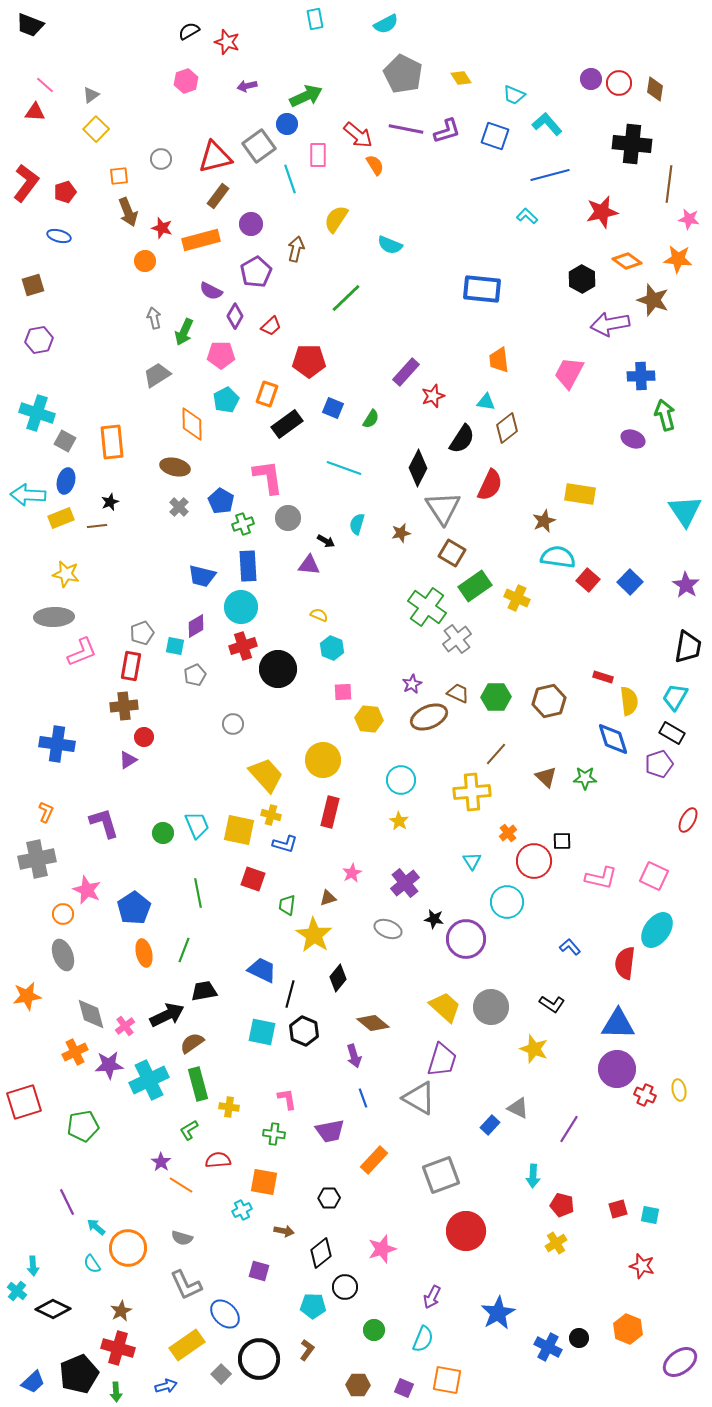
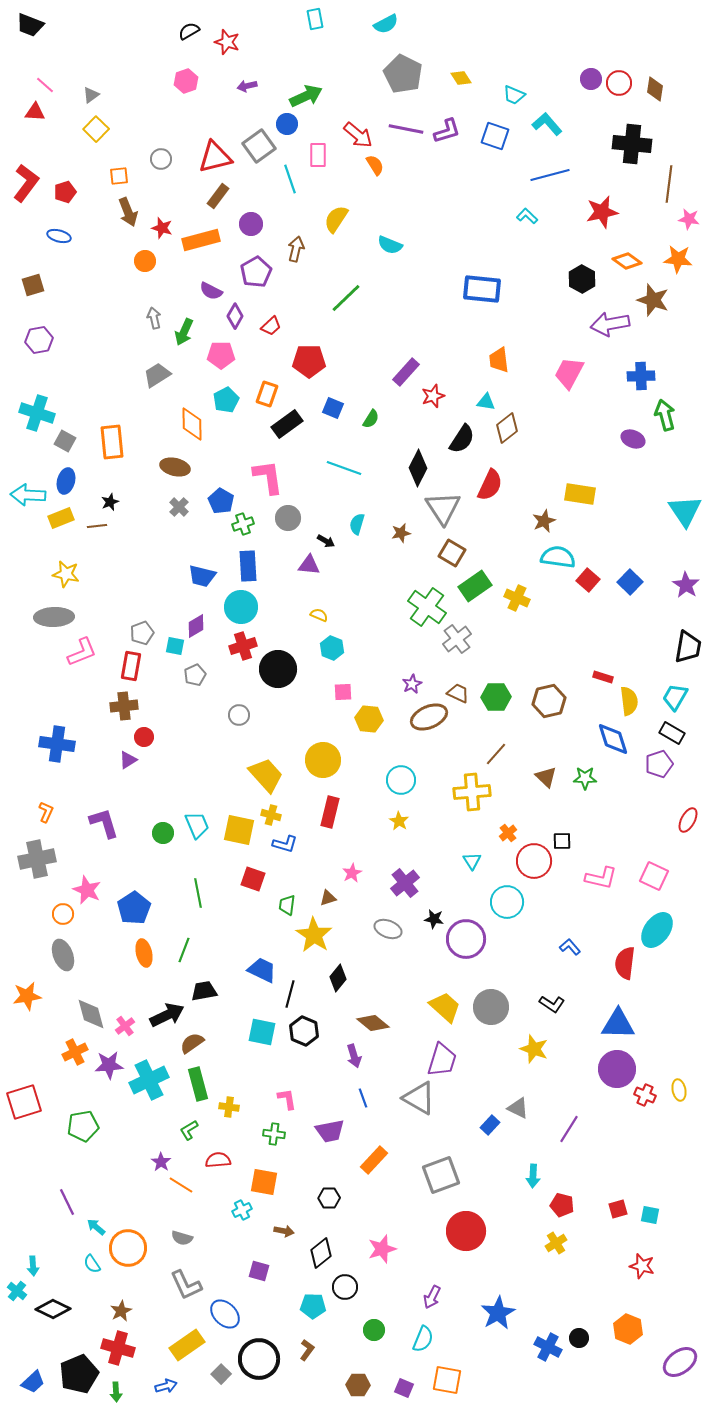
gray circle at (233, 724): moved 6 px right, 9 px up
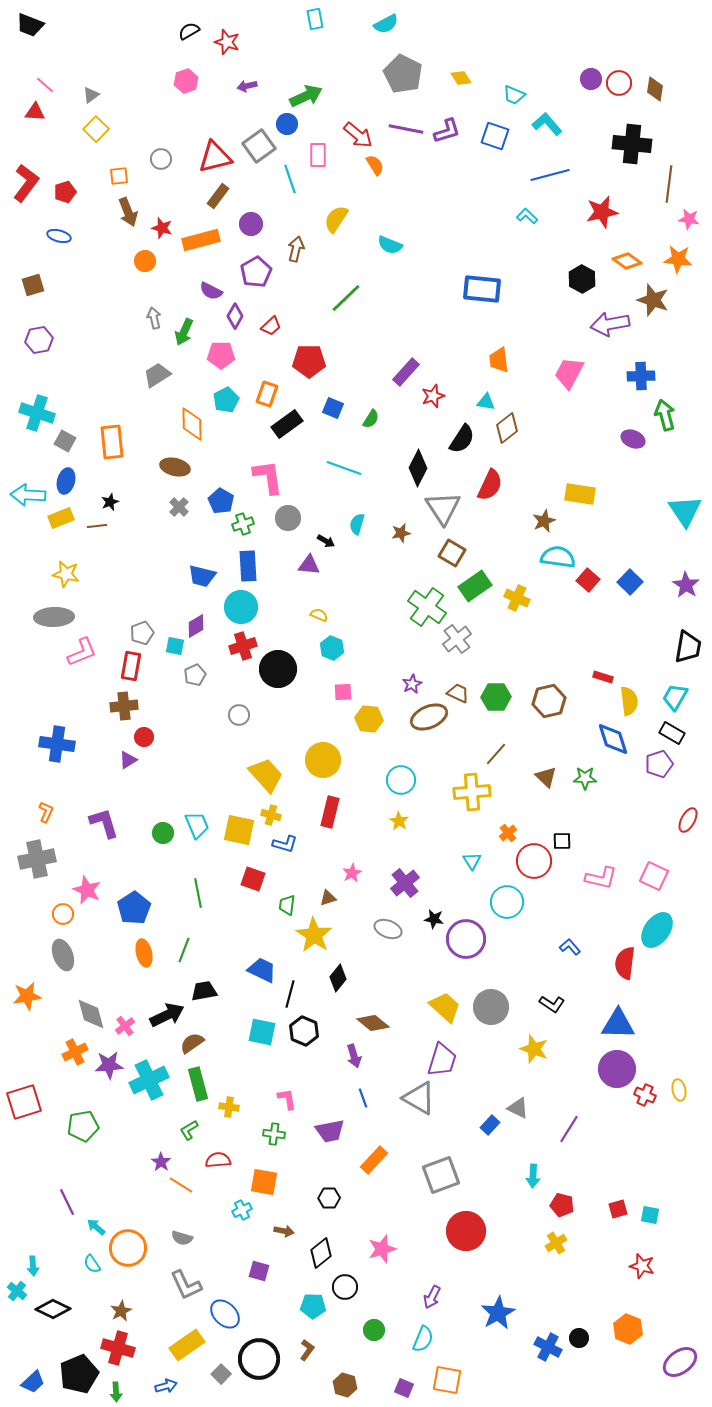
brown hexagon at (358, 1385): moved 13 px left; rotated 15 degrees clockwise
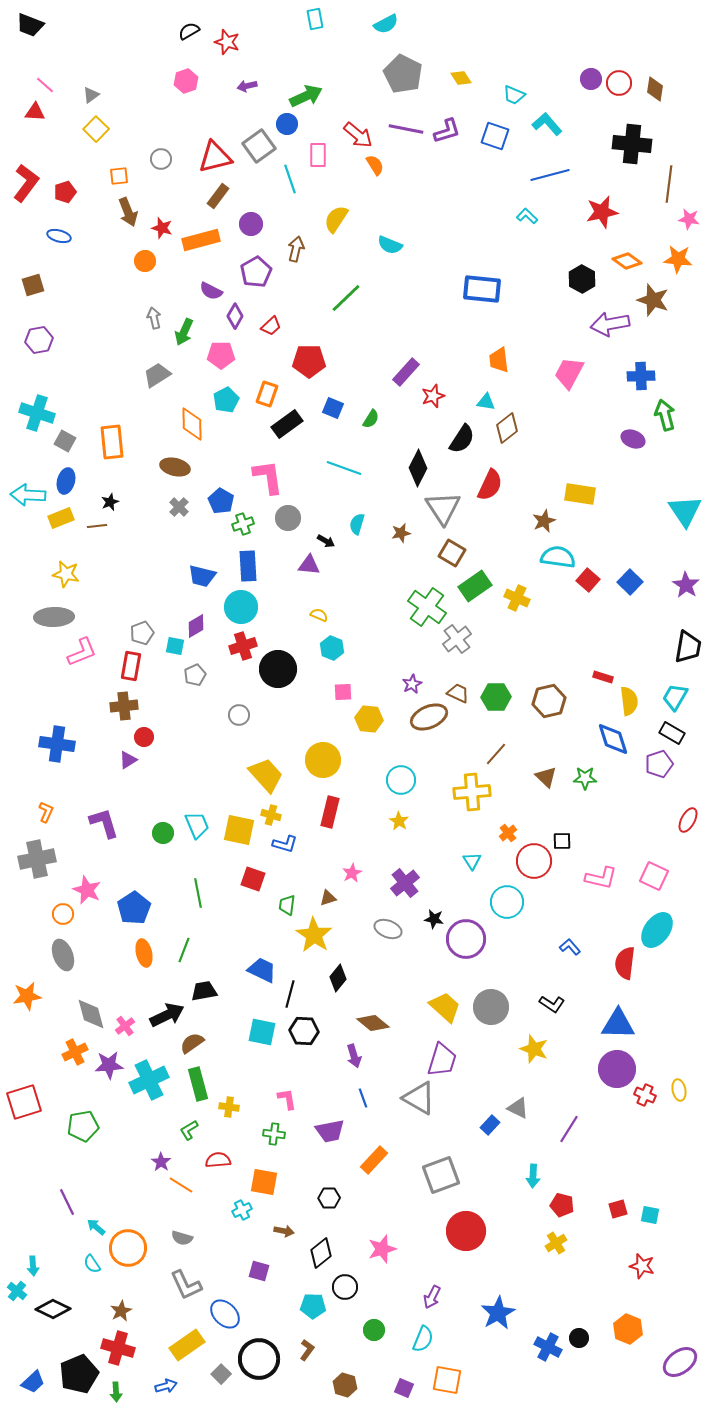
black hexagon at (304, 1031): rotated 20 degrees counterclockwise
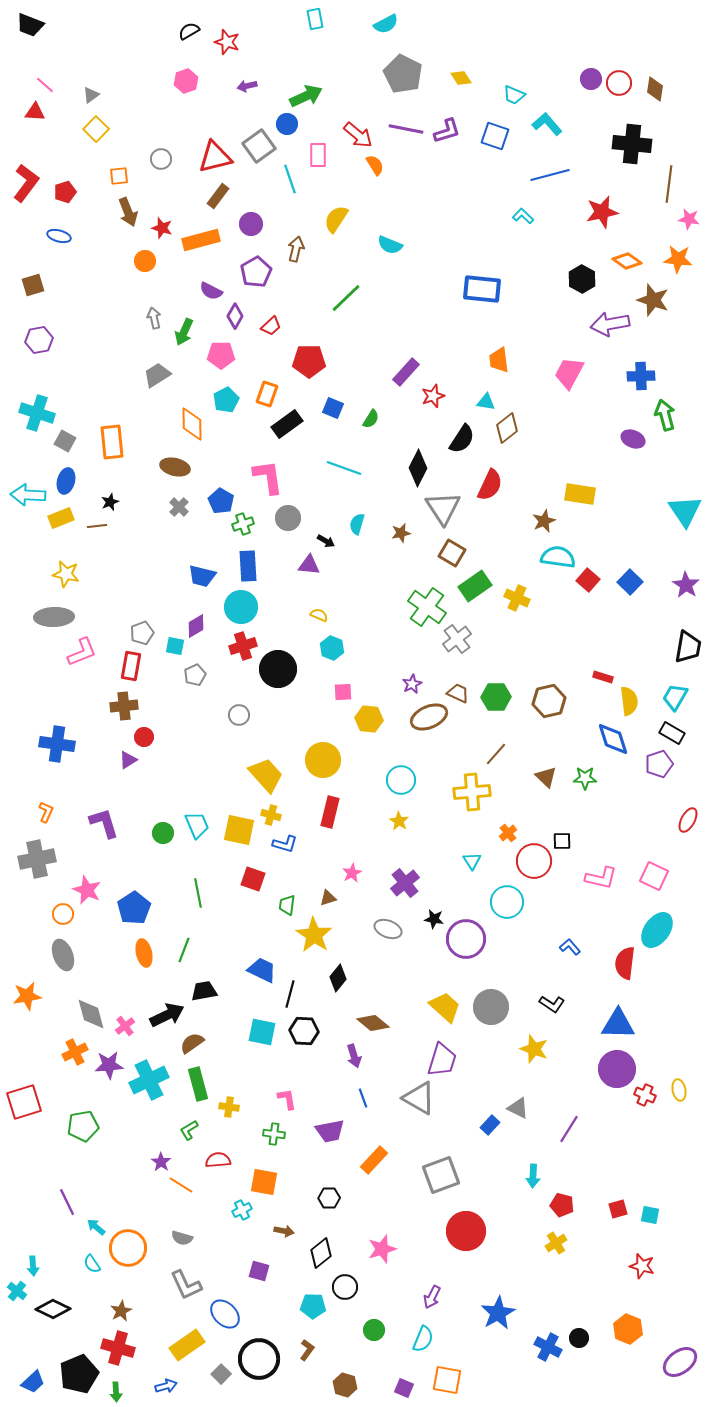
cyan L-shape at (527, 216): moved 4 px left
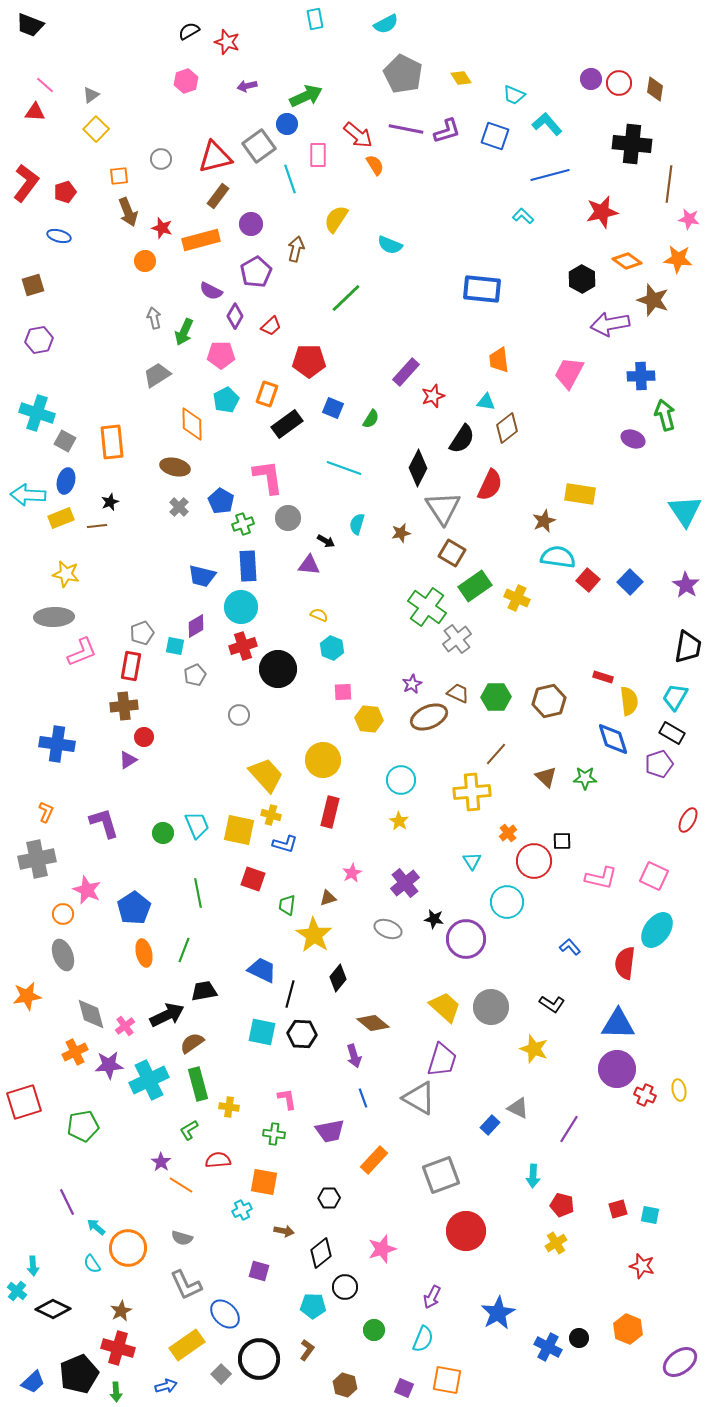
black hexagon at (304, 1031): moved 2 px left, 3 px down
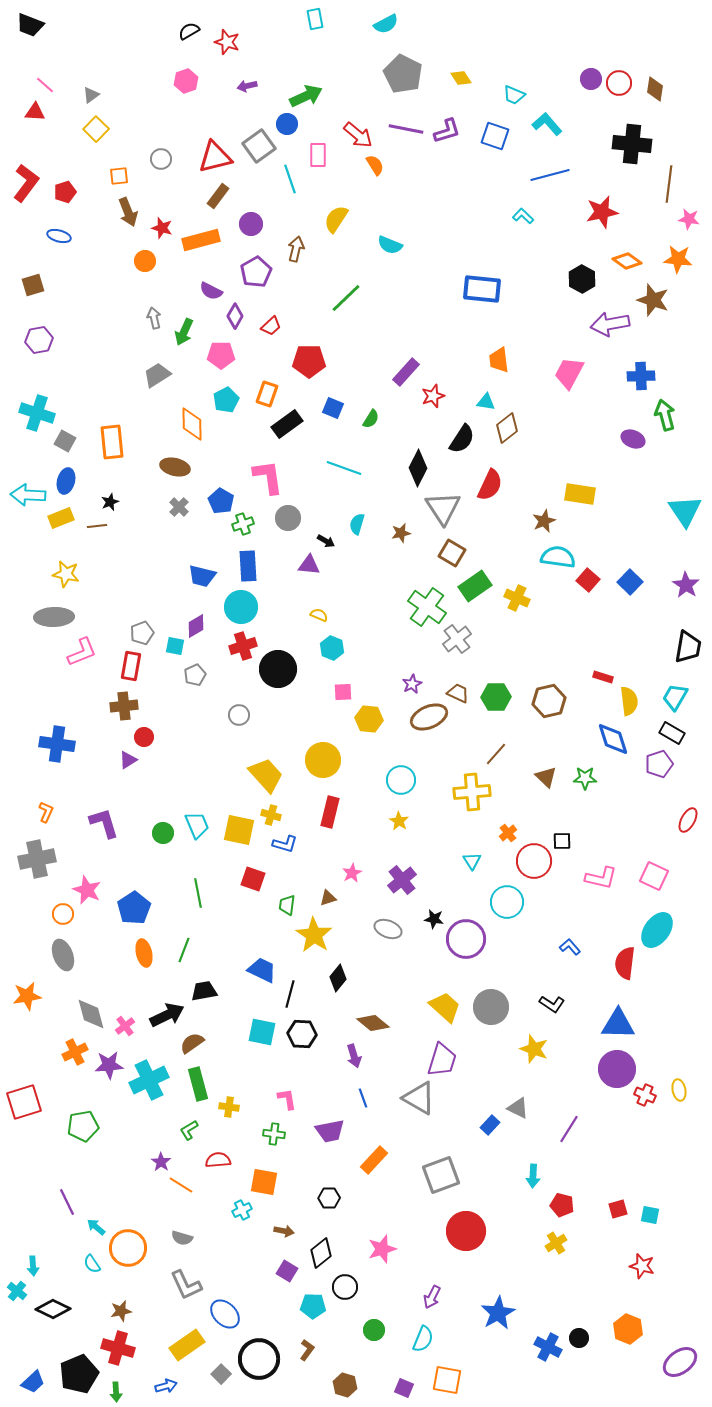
purple cross at (405, 883): moved 3 px left, 3 px up
purple square at (259, 1271): moved 28 px right; rotated 15 degrees clockwise
brown star at (121, 1311): rotated 15 degrees clockwise
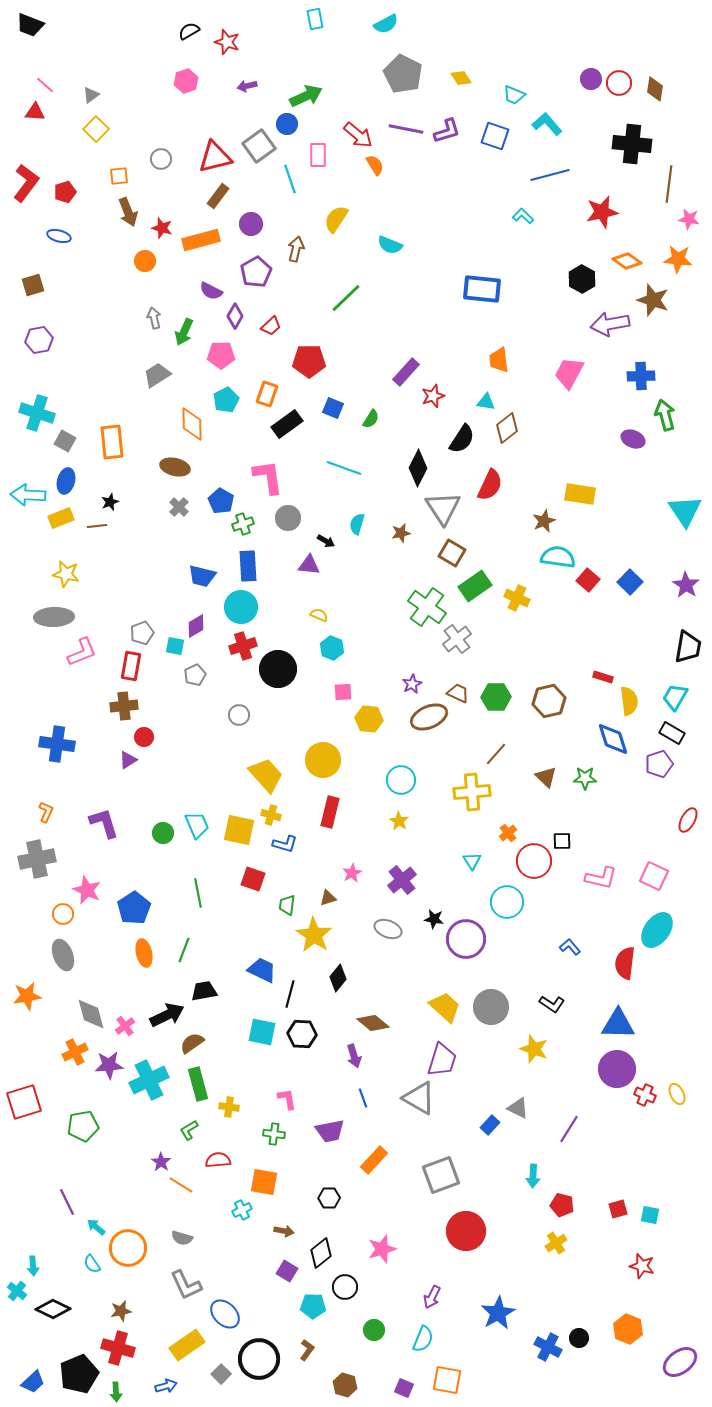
yellow ellipse at (679, 1090): moved 2 px left, 4 px down; rotated 15 degrees counterclockwise
